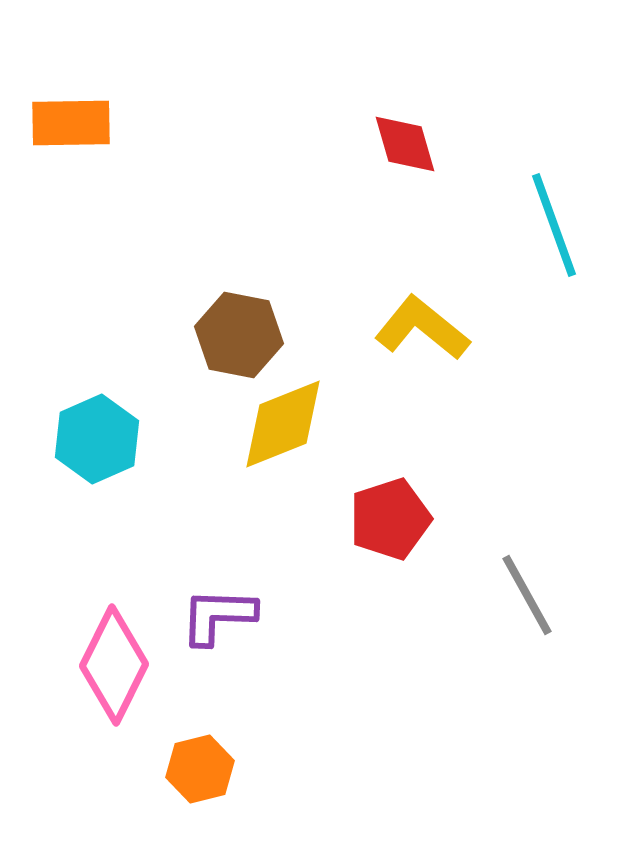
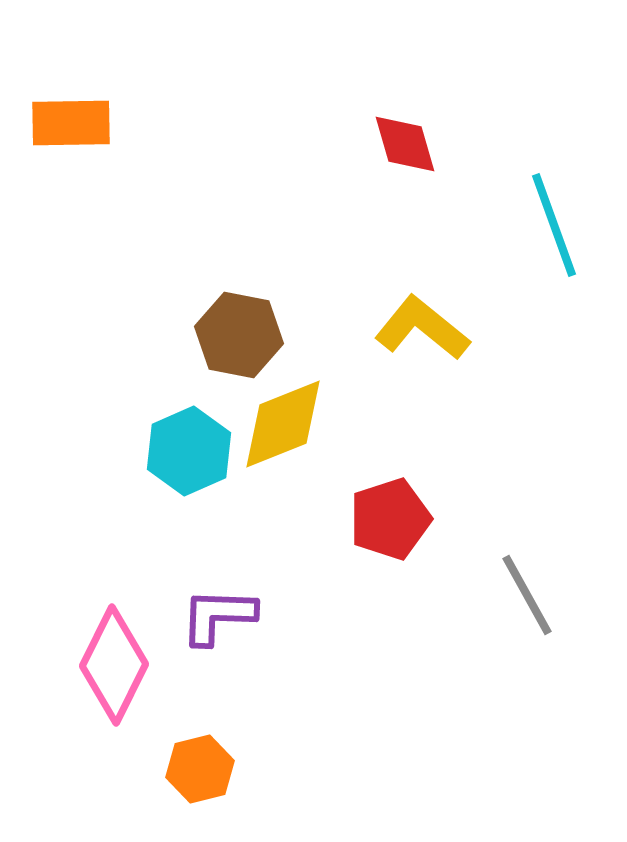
cyan hexagon: moved 92 px right, 12 px down
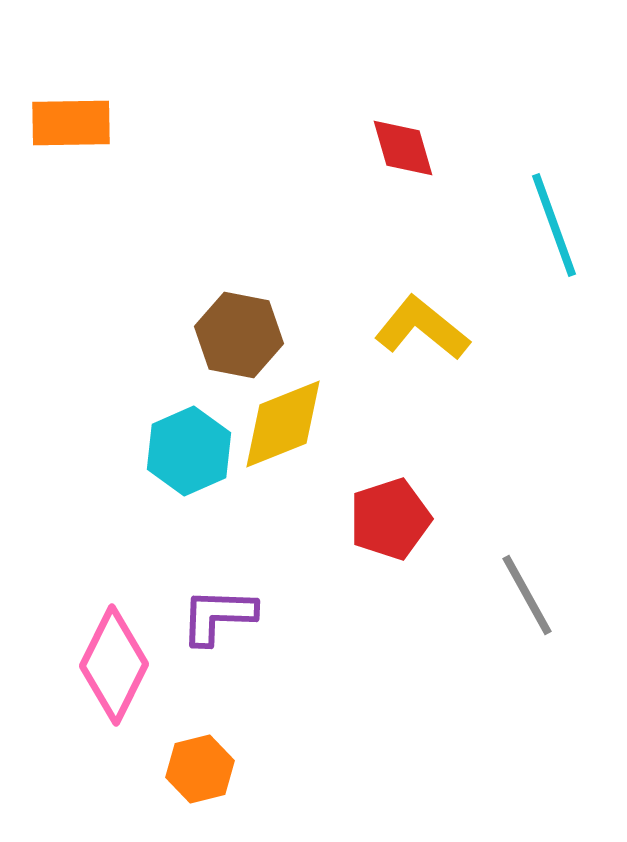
red diamond: moved 2 px left, 4 px down
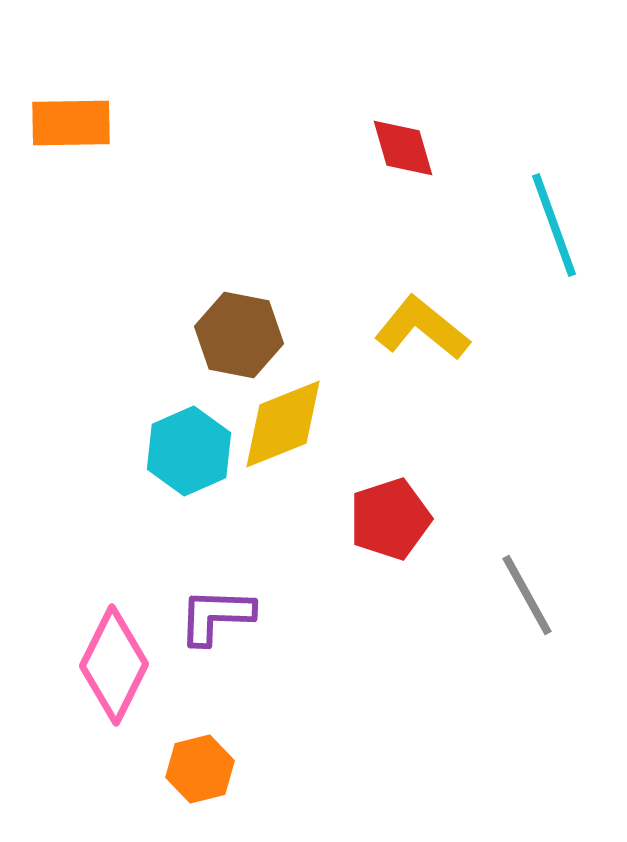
purple L-shape: moved 2 px left
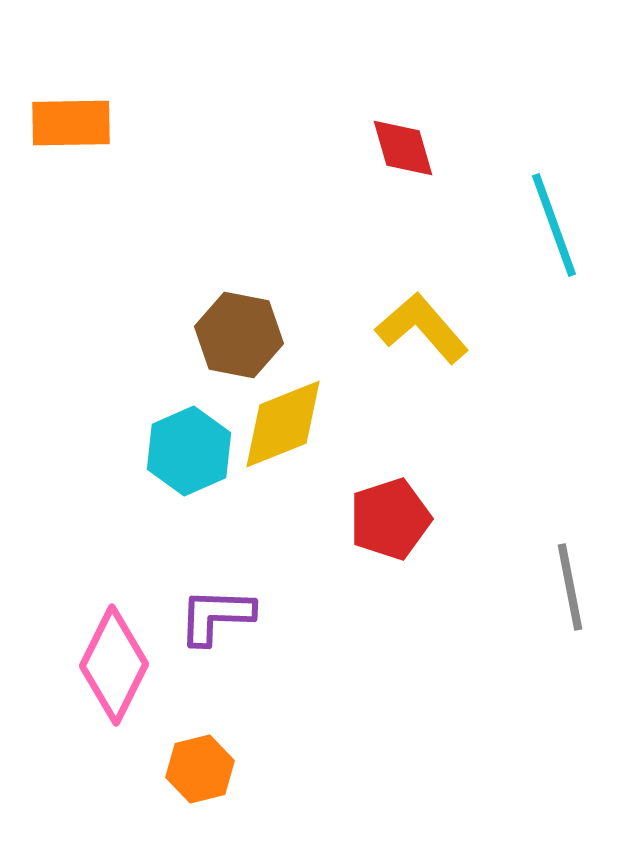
yellow L-shape: rotated 10 degrees clockwise
gray line: moved 43 px right, 8 px up; rotated 18 degrees clockwise
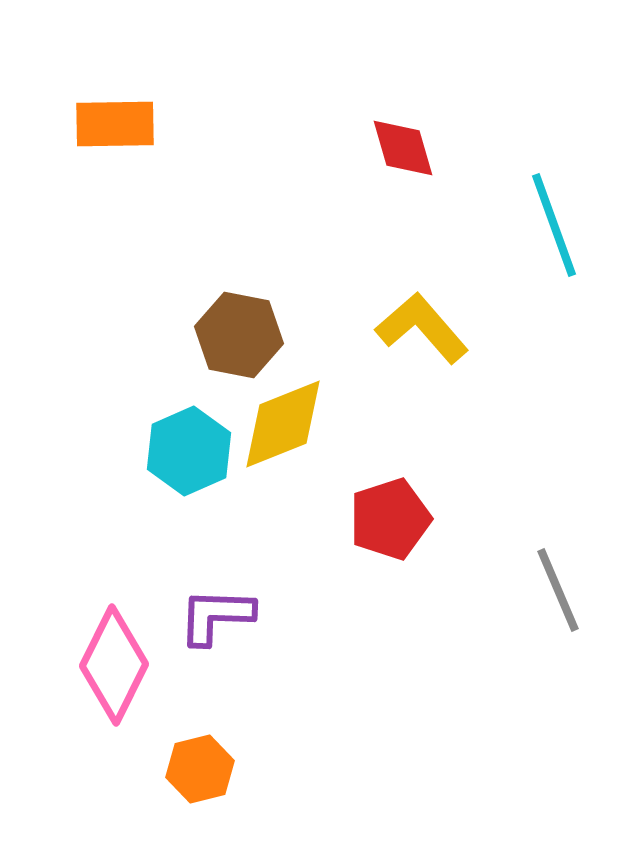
orange rectangle: moved 44 px right, 1 px down
gray line: moved 12 px left, 3 px down; rotated 12 degrees counterclockwise
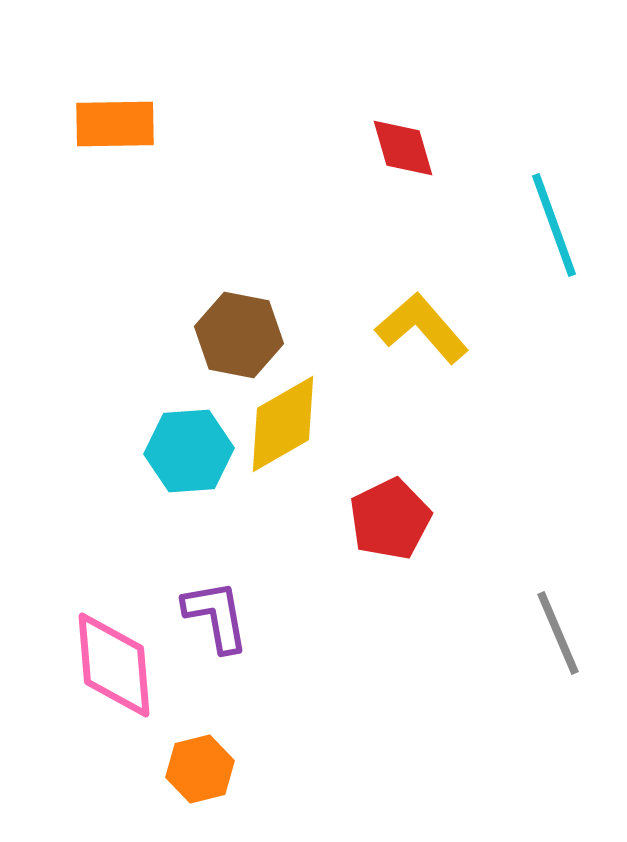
yellow diamond: rotated 8 degrees counterclockwise
cyan hexagon: rotated 20 degrees clockwise
red pentagon: rotated 8 degrees counterclockwise
gray line: moved 43 px down
purple L-shape: rotated 78 degrees clockwise
pink diamond: rotated 31 degrees counterclockwise
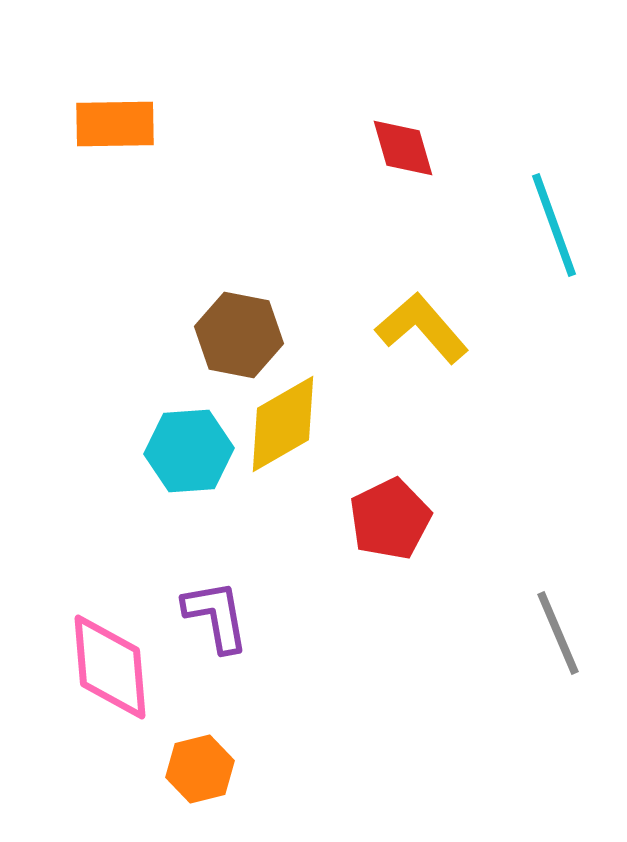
pink diamond: moved 4 px left, 2 px down
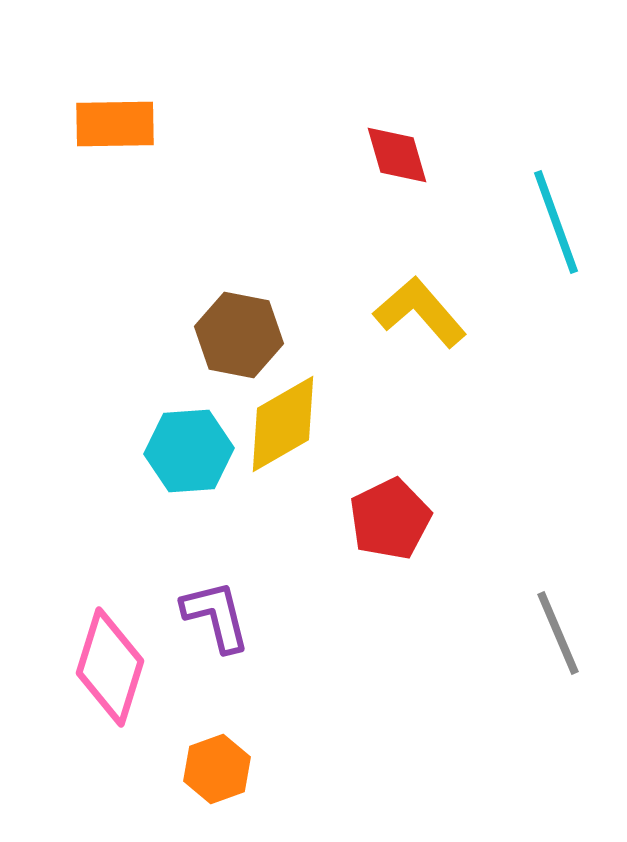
red diamond: moved 6 px left, 7 px down
cyan line: moved 2 px right, 3 px up
yellow L-shape: moved 2 px left, 16 px up
purple L-shape: rotated 4 degrees counterclockwise
pink diamond: rotated 22 degrees clockwise
orange hexagon: moved 17 px right; rotated 6 degrees counterclockwise
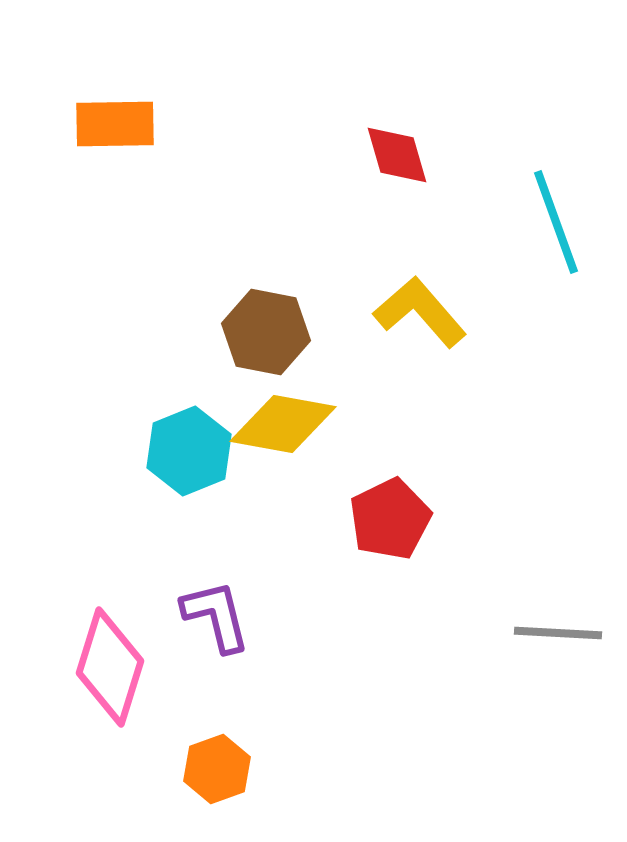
brown hexagon: moved 27 px right, 3 px up
yellow diamond: rotated 40 degrees clockwise
cyan hexagon: rotated 18 degrees counterclockwise
gray line: rotated 64 degrees counterclockwise
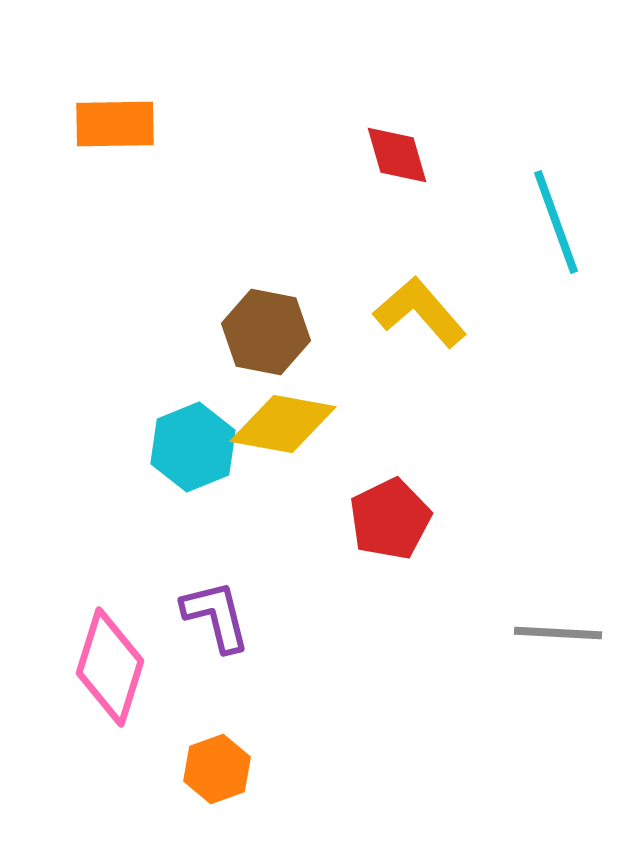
cyan hexagon: moved 4 px right, 4 px up
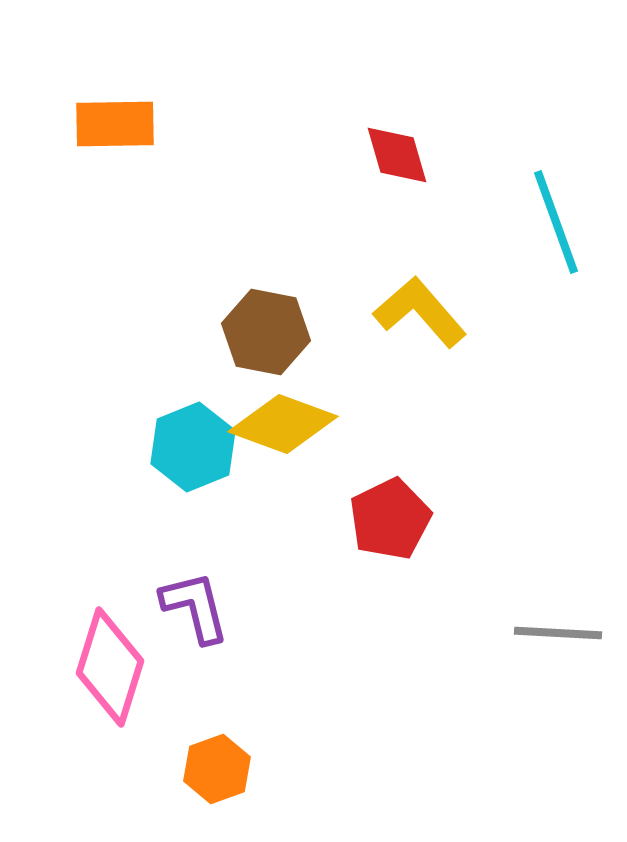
yellow diamond: rotated 10 degrees clockwise
purple L-shape: moved 21 px left, 9 px up
